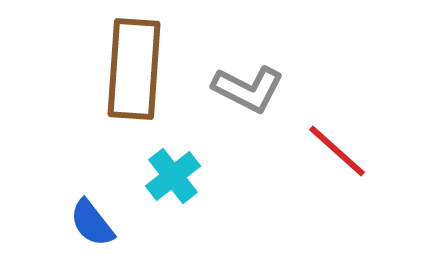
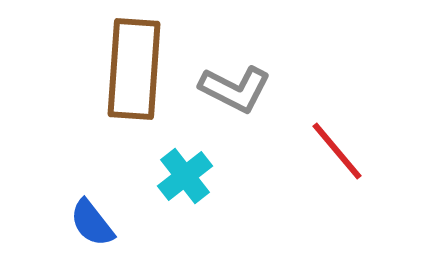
gray L-shape: moved 13 px left
red line: rotated 8 degrees clockwise
cyan cross: moved 12 px right
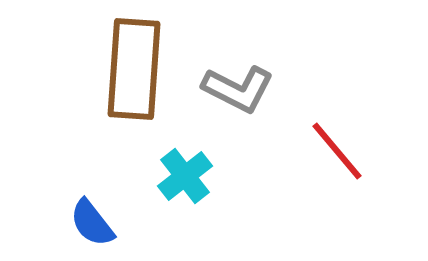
gray L-shape: moved 3 px right
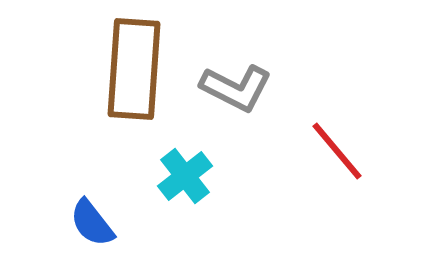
gray L-shape: moved 2 px left, 1 px up
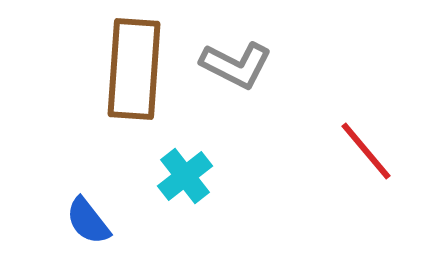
gray L-shape: moved 23 px up
red line: moved 29 px right
blue semicircle: moved 4 px left, 2 px up
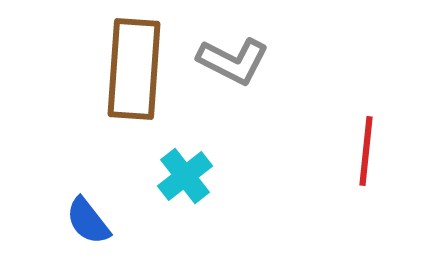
gray L-shape: moved 3 px left, 4 px up
red line: rotated 46 degrees clockwise
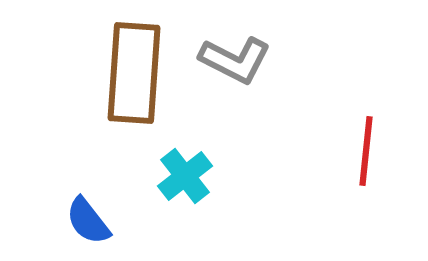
gray L-shape: moved 2 px right, 1 px up
brown rectangle: moved 4 px down
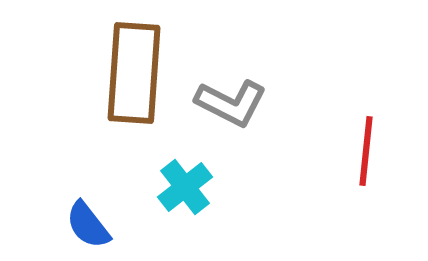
gray L-shape: moved 4 px left, 43 px down
cyan cross: moved 11 px down
blue semicircle: moved 4 px down
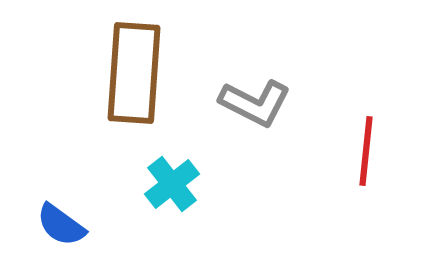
gray L-shape: moved 24 px right
cyan cross: moved 13 px left, 3 px up
blue semicircle: moved 27 px left; rotated 16 degrees counterclockwise
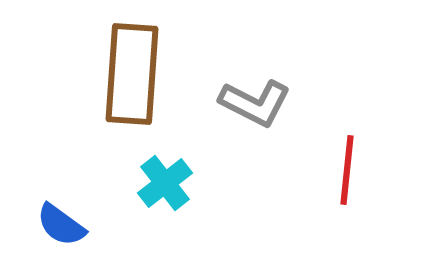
brown rectangle: moved 2 px left, 1 px down
red line: moved 19 px left, 19 px down
cyan cross: moved 7 px left, 1 px up
